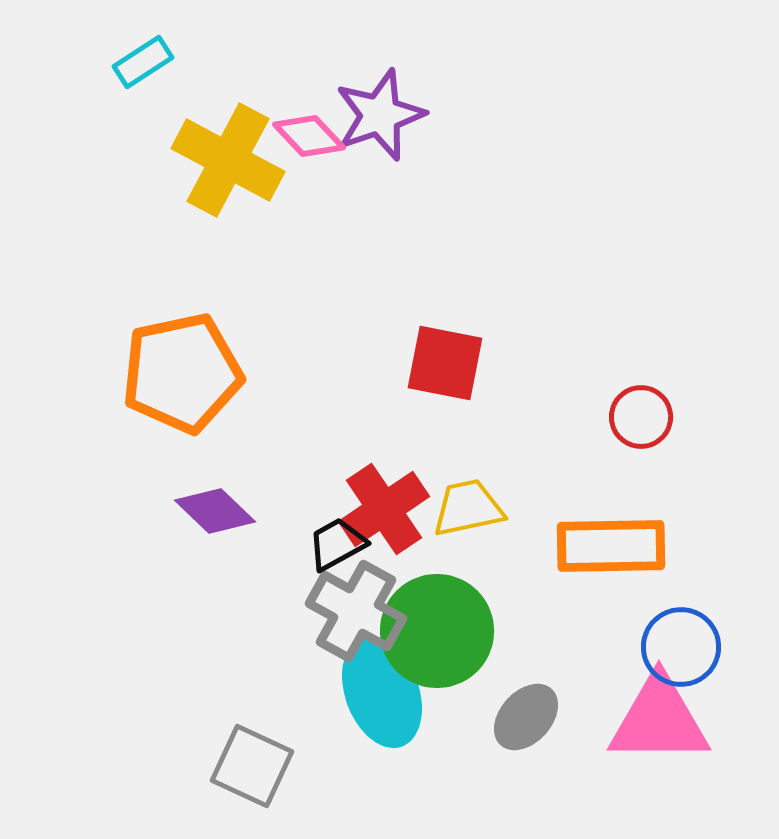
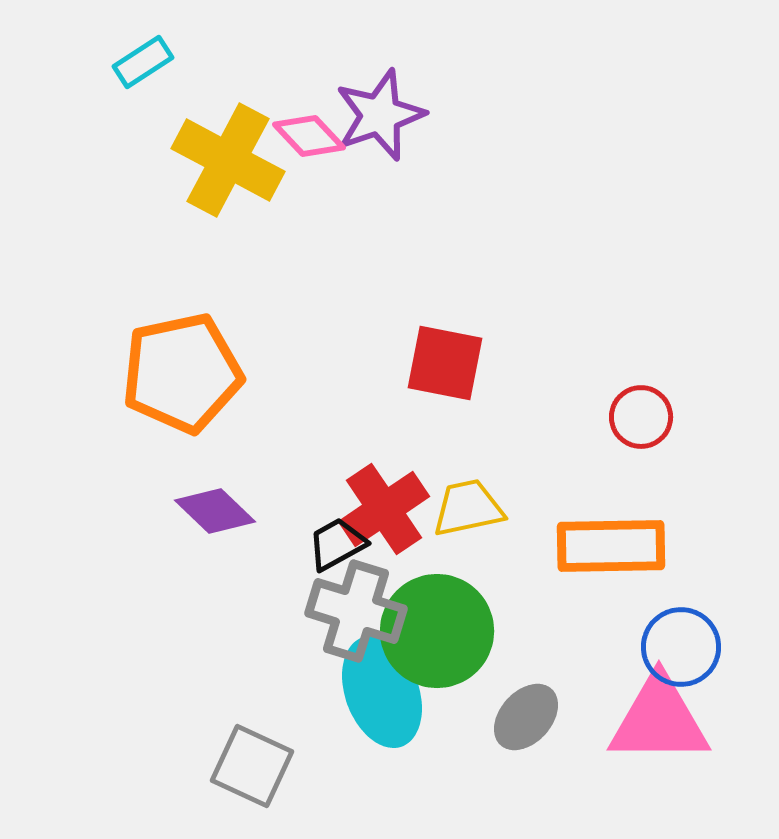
gray cross: rotated 12 degrees counterclockwise
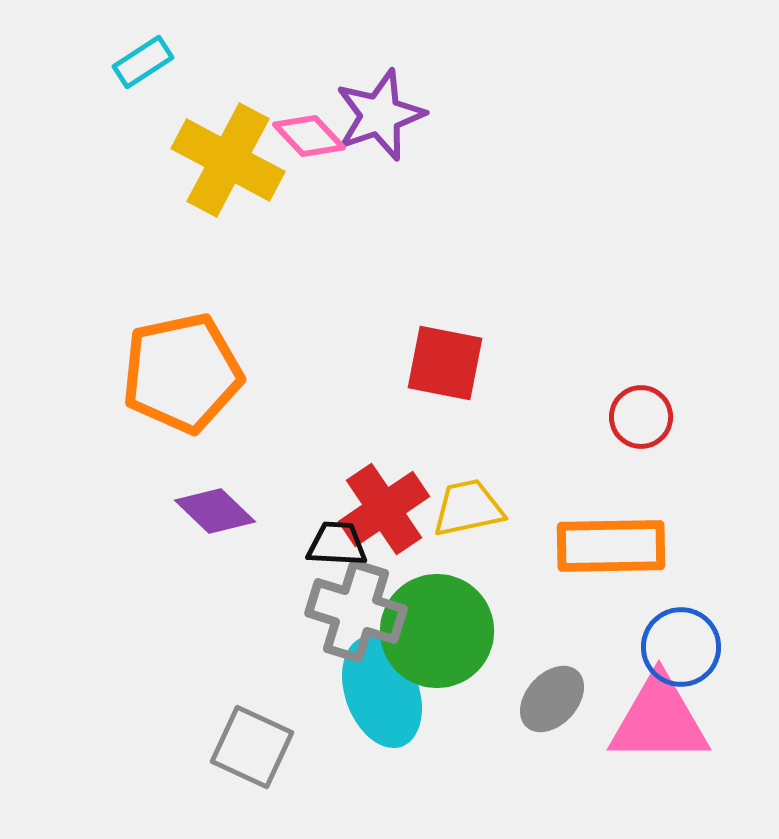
black trapezoid: rotated 32 degrees clockwise
gray ellipse: moved 26 px right, 18 px up
gray square: moved 19 px up
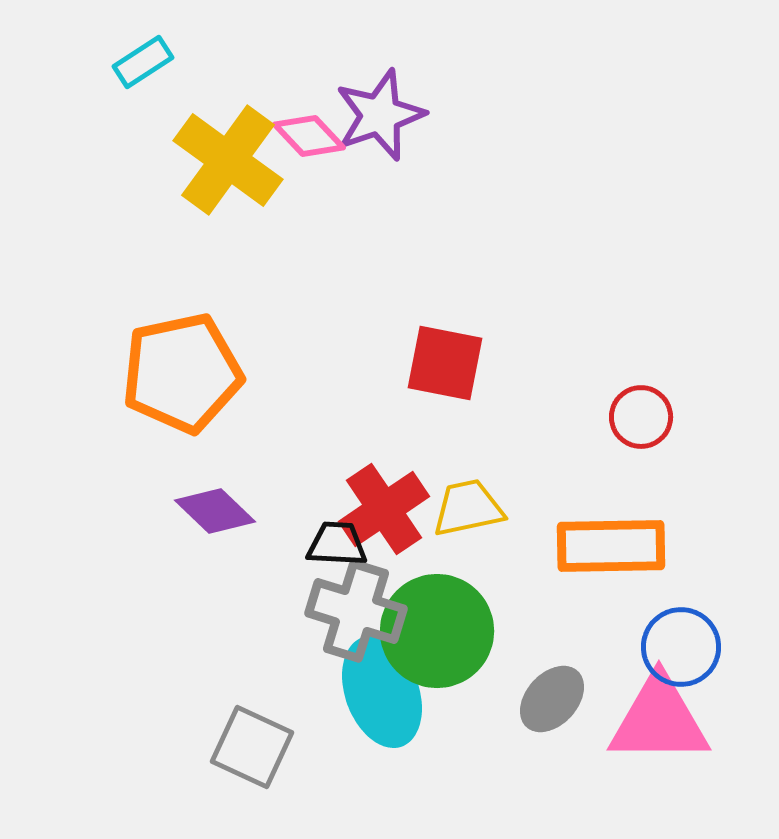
yellow cross: rotated 8 degrees clockwise
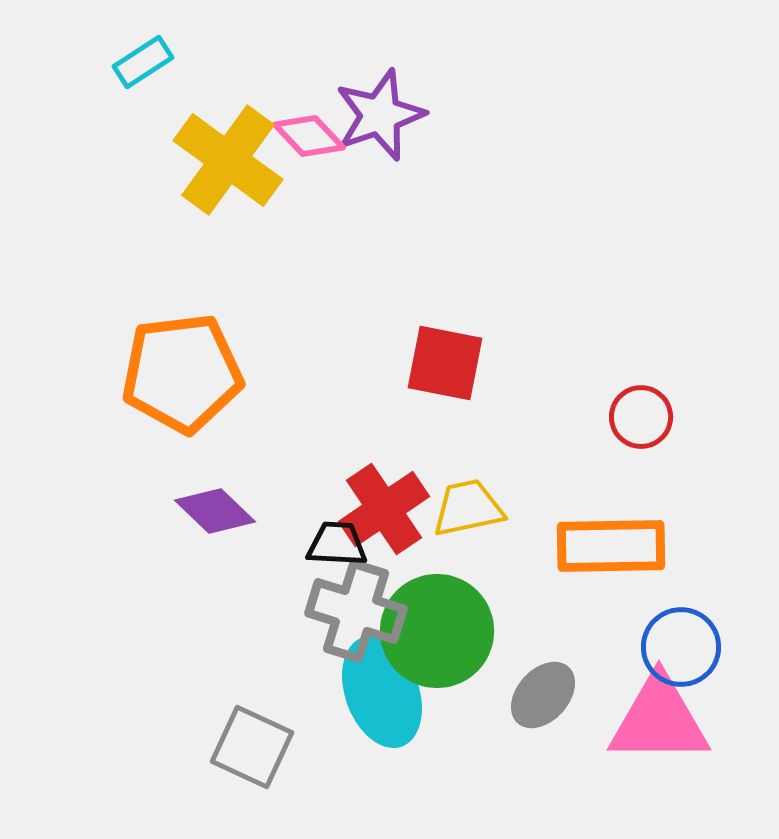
orange pentagon: rotated 5 degrees clockwise
gray ellipse: moved 9 px left, 4 px up
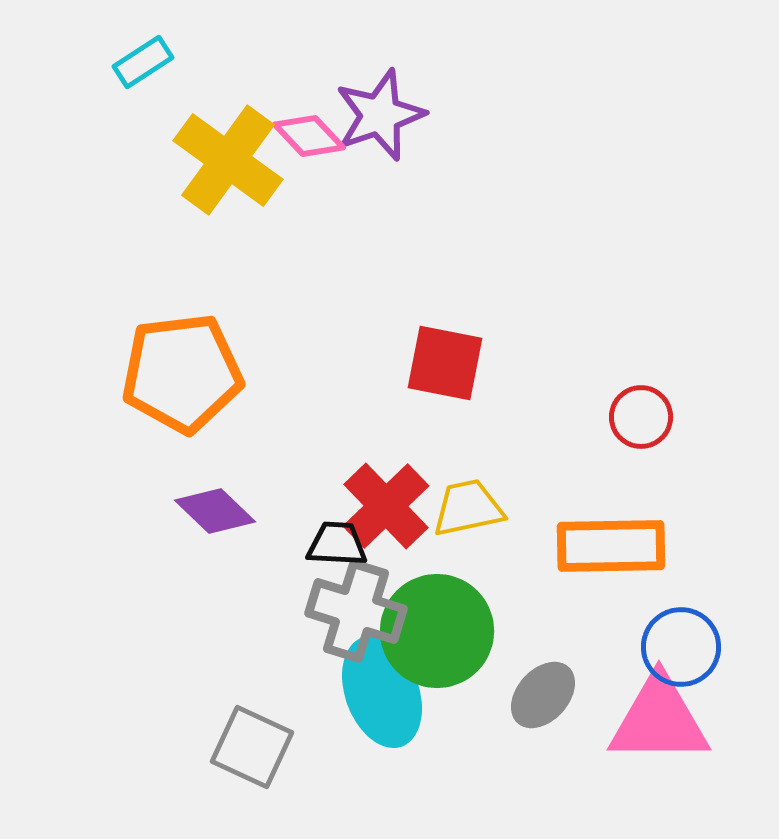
red cross: moved 2 px right, 3 px up; rotated 10 degrees counterclockwise
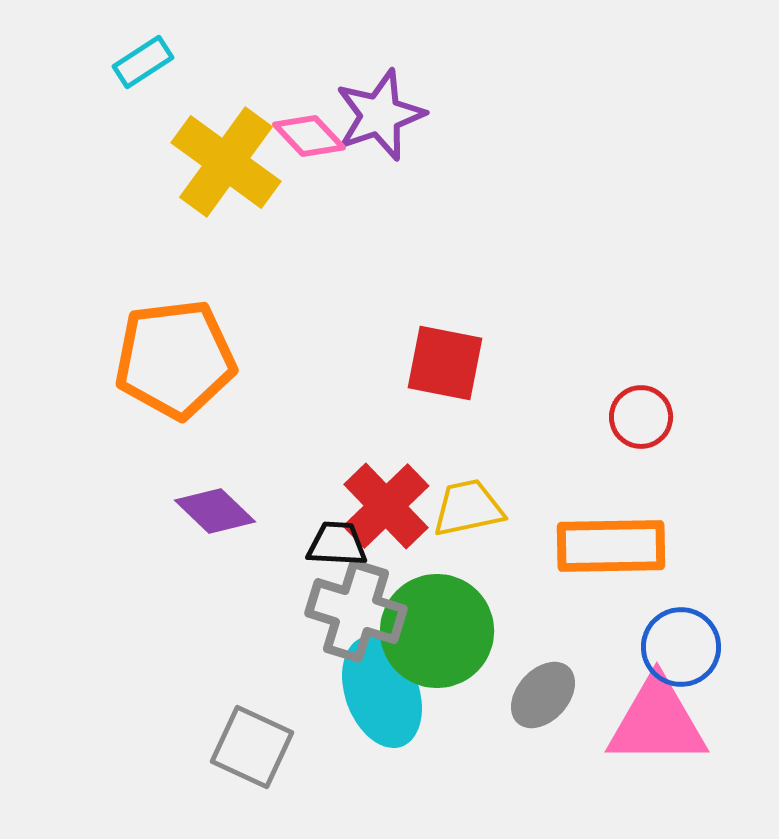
yellow cross: moved 2 px left, 2 px down
orange pentagon: moved 7 px left, 14 px up
pink triangle: moved 2 px left, 2 px down
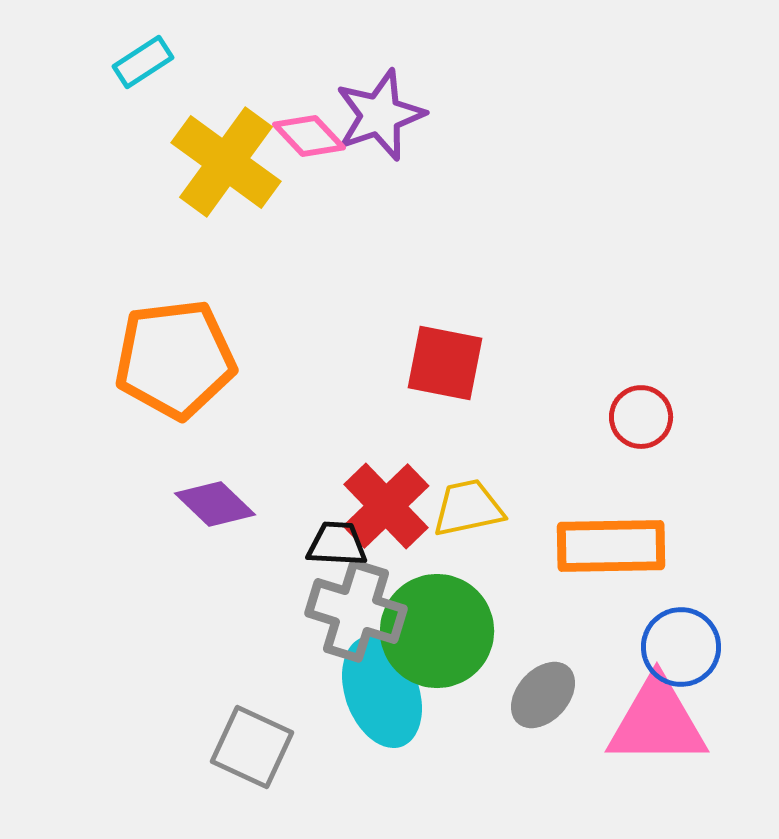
purple diamond: moved 7 px up
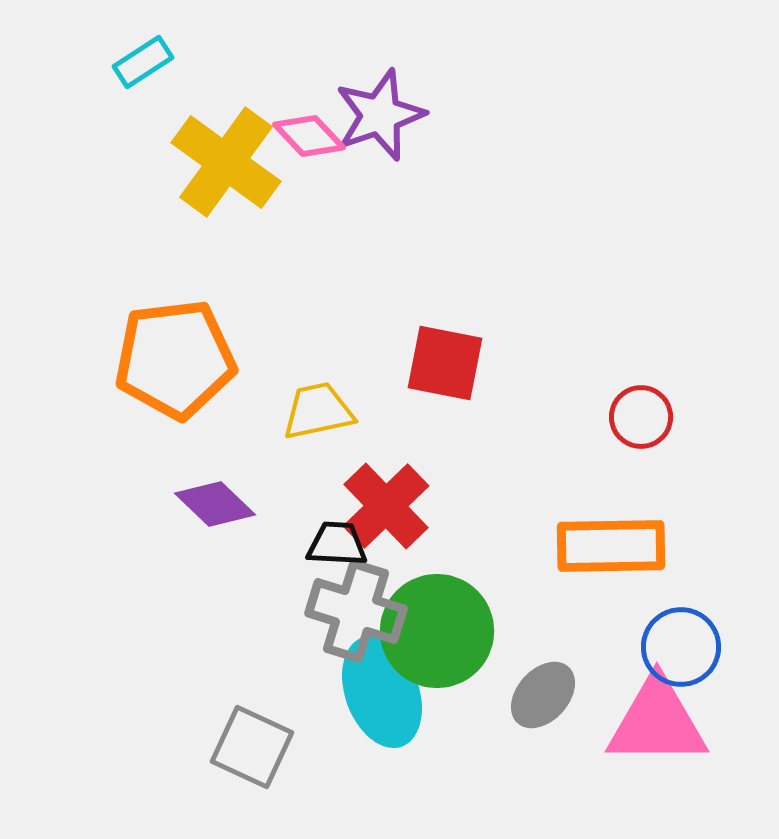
yellow trapezoid: moved 150 px left, 97 px up
